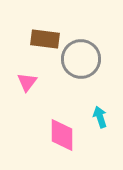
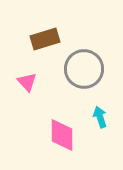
brown rectangle: rotated 24 degrees counterclockwise
gray circle: moved 3 px right, 10 px down
pink triangle: rotated 20 degrees counterclockwise
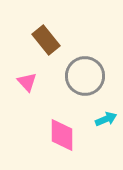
brown rectangle: moved 1 px right, 1 px down; rotated 68 degrees clockwise
gray circle: moved 1 px right, 7 px down
cyan arrow: moved 6 px right, 2 px down; rotated 85 degrees clockwise
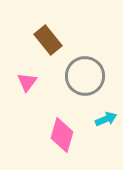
brown rectangle: moved 2 px right
pink triangle: rotated 20 degrees clockwise
pink diamond: rotated 16 degrees clockwise
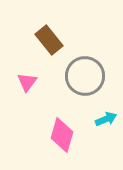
brown rectangle: moved 1 px right
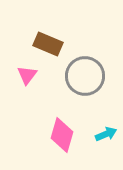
brown rectangle: moved 1 px left, 4 px down; rotated 28 degrees counterclockwise
pink triangle: moved 7 px up
cyan arrow: moved 15 px down
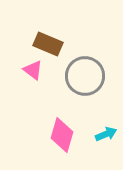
pink triangle: moved 6 px right, 5 px up; rotated 30 degrees counterclockwise
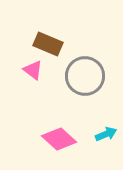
pink diamond: moved 3 px left, 4 px down; rotated 64 degrees counterclockwise
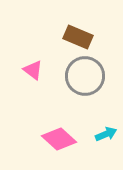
brown rectangle: moved 30 px right, 7 px up
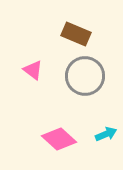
brown rectangle: moved 2 px left, 3 px up
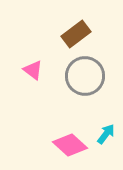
brown rectangle: rotated 60 degrees counterclockwise
cyan arrow: rotated 30 degrees counterclockwise
pink diamond: moved 11 px right, 6 px down
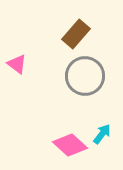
brown rectangle: rotated 12 degrees counterclockwise
pink triangle: moved 16 px left, 6 px up
cyan arrow: moved 4 px left
